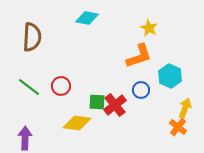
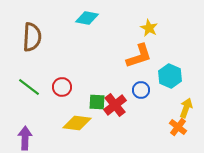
red circle: moved 1 px right, 1 px down
yellow arrow: moved 1 px right
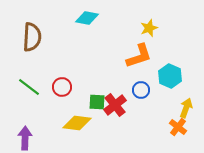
yellow star: rotated 24 degrees clockwise
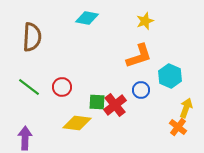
yellow star: moved 4 px left, 7 px up
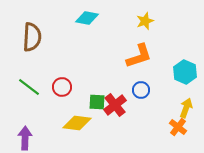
cyan hexagon: moved 15 px right, 4 px up
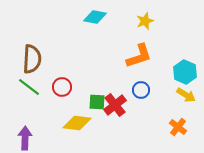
cyan diamond: moved 8 px right, 1 px up
brown semicircle: moved 22 px down
yellow arrow: moved 13 px up; rotated 102 degrees clockwise
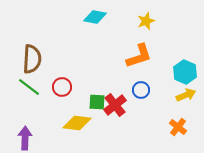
yellow star: moved 1 px right
yellow arrow: rotated 54 degrees counterclockwise
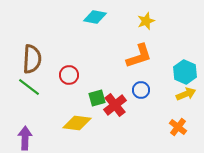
red circle: moved 7 px right, 12 px up
yellow arrow: moved 1 px up
green square: moved 4 px up; rotated 18 degrees counterclockwise
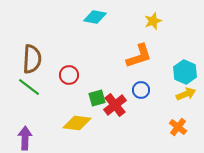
yellow star: moved 7 px right
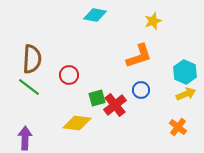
cyan diamond: moved 2 px up
